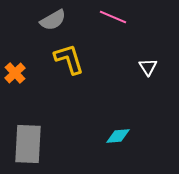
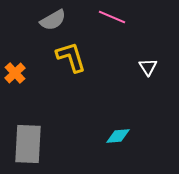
pink line: moved 1 px left
yellow L-shape: moved 2 px right, 2 px up
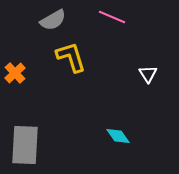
white triangle: moved 7 px down
cyan diamond: rotated 60 degrees clockwise
gray rectangle: moved 3 px left, 1 px down
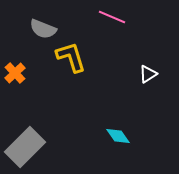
gray semicircle: moved 10 px left, 9 px down; rotated 52 degrees clockwise
white triangle: rotated 30 degrees clockwise
gray rectangle: moved 2 px down; rotated 42 degrees clockwise
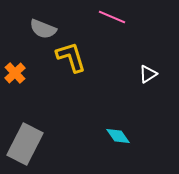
gray rectangle: moved 3 px up; rotated 18 degrees counterclockwise
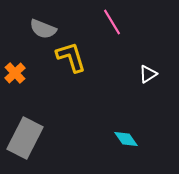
pink line: moved 5 px down; rotated 36 degrees clockwise
cyan diamond: moved 8 px right, 3 px down
gray rectangle: moved 6 px up
